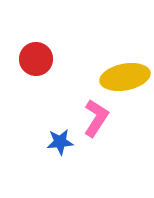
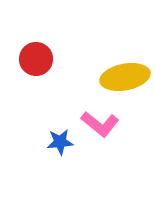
pink L-shape: moved 4 px right, 6 px down; rotated 96 degrees clockwise
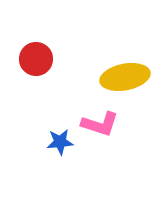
pink L-shape: rotated 21 degrees counterclockwise
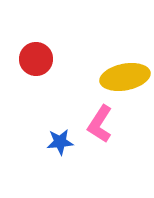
pink L-shape: rotated 105 degrees clockwise
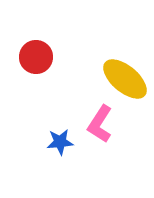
red circle: moved 2 px up
yellow ellipse: moved 2 px down; rotated 51 degrees clockwise
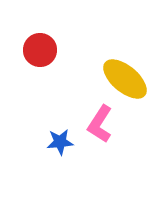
red circle: moved 4 px right, 7 px up
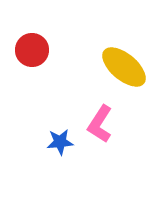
red circle: moved 8 px left
yellow ellipse: moved 1 px left, 12 px up
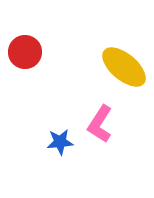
red circle: moved 7 px left, 2 px down
